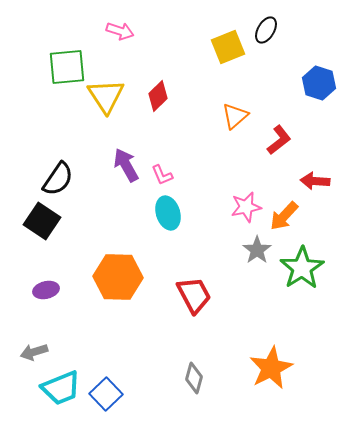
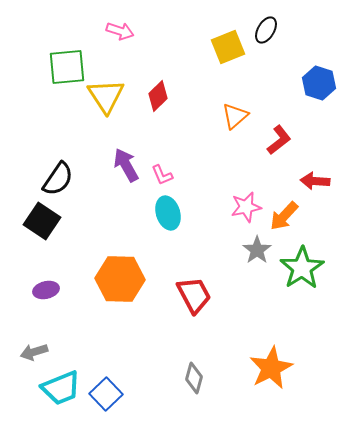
orange hexagon: moved 2 px right, 2 px down
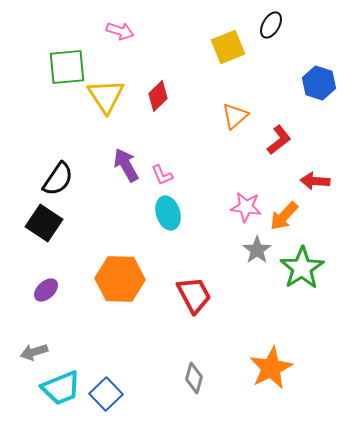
black ellipse: moved 5 px right, 5 px up
pink star: rotated 20 degrees clockwise
black square: moved 2 px right, 2 px down
purple ellipse: rotated 30 degrees counterclockwise
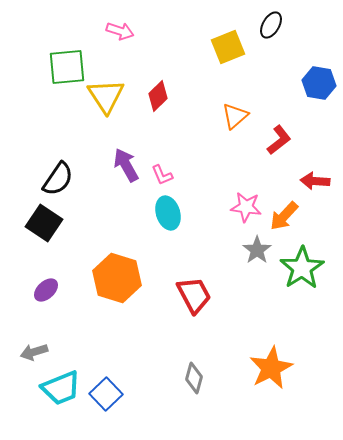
blue hexagon: rotated 8 degrees counterclockwise
orange hexagon: moved 3 px left, 1 px up; rotated 15 degrees clockwise
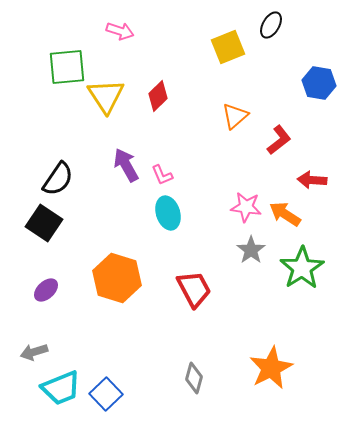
red arrow: moved 3 px left, 1 px up
orange arrow: moved 1 px right, 2 px up; rotated 80 degrees clockwise
gray star: moved 6 px left
red trapezoid: moved 6 px up
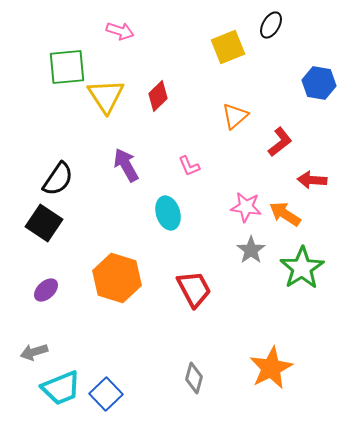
red L-shape: moved 1 px right, 2 px down
pink L-shape: moved 27 px right, 9 px up
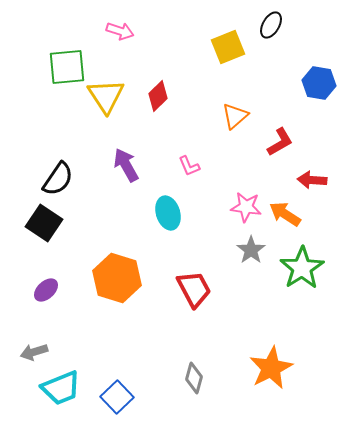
red L-shape: rotated 8 degrees clockwise
blue square: moved 11 px right, 3 px down
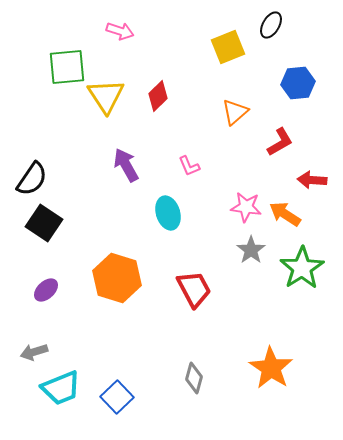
blue hexagon: moved 21 px left; rotated 16 degrees counterclockwise
orange triangle: moved 4 px up
black semicircle: moved 26 px left
orange star: rotated 12 degrees counterclockwise
